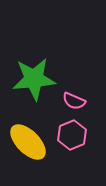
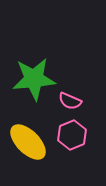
pink semicircle: moved 4 px left
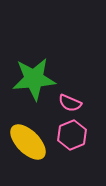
pink semicircle: moved 2 px down
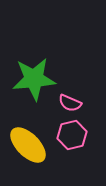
pink hexagon: rotated 8 degrees clockwise
yellow ellipse: moved 3 px down
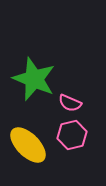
green star: rotated 27 degrees clockwise
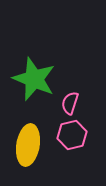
pink semicircle: rotated 85 degrees clockwise
yellow ellipse: rotated 54 degrees clockwise
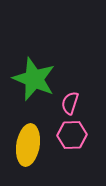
pink hexagon: rotated 12 degrees clockwise
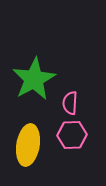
green star: rotated 21 degrees clockwise
pink semicircle: rotated 15 degrees counterclockwise
